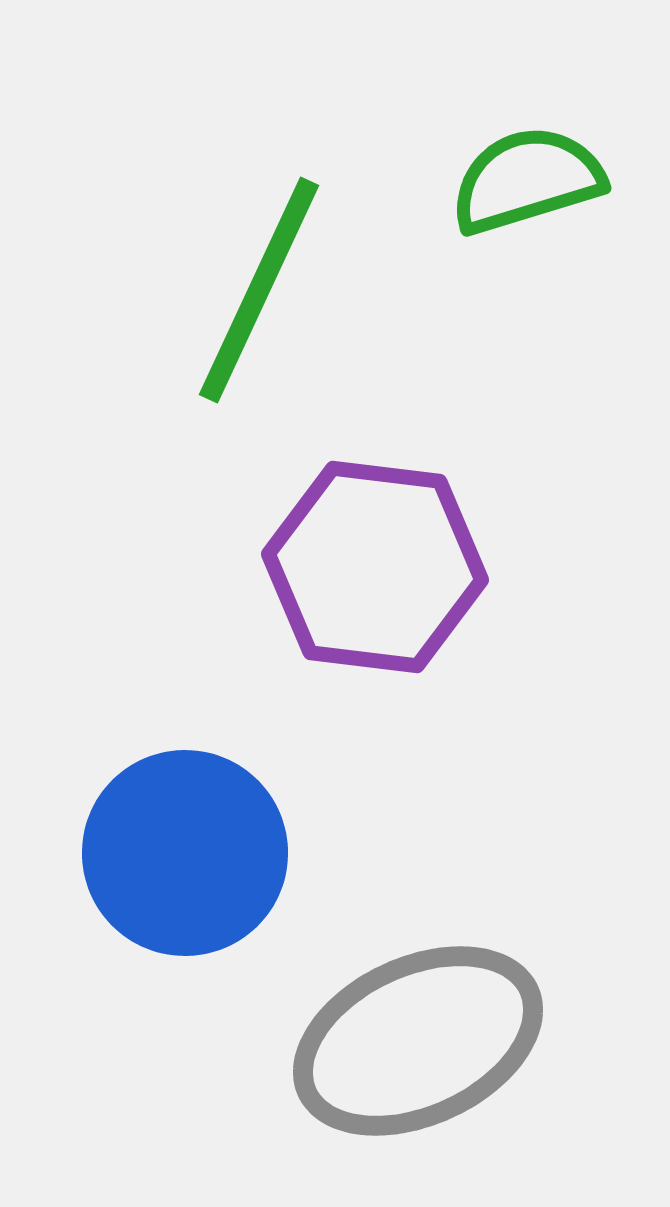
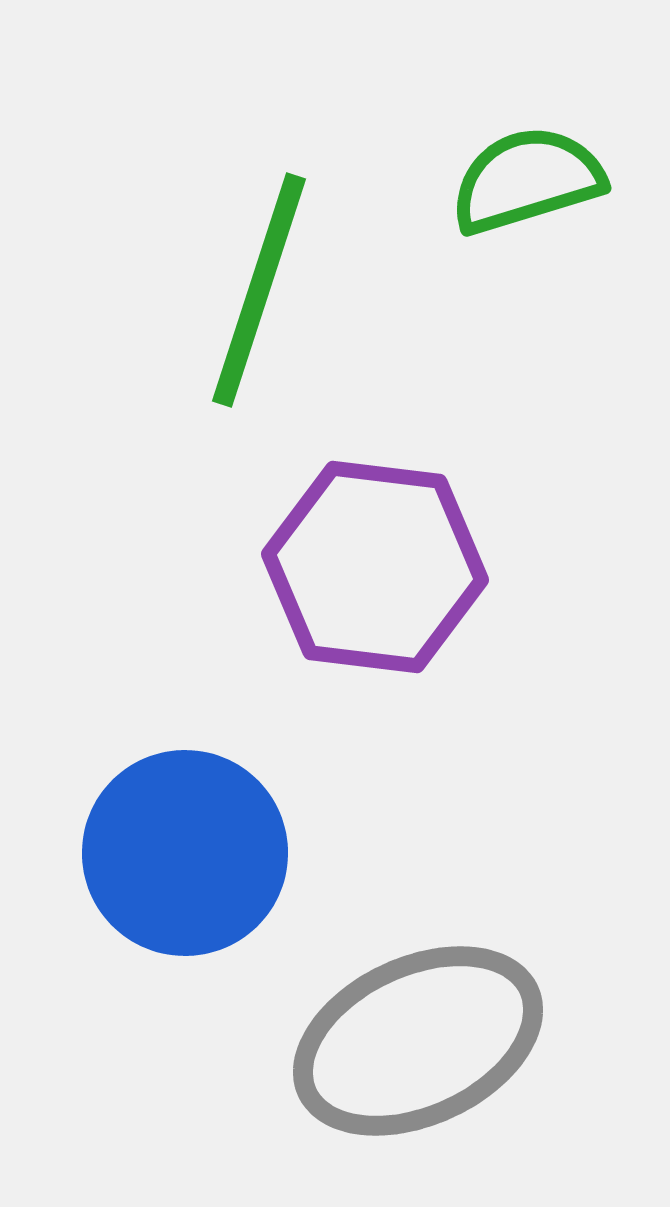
green line: rotated 7 degrees counterclockwise
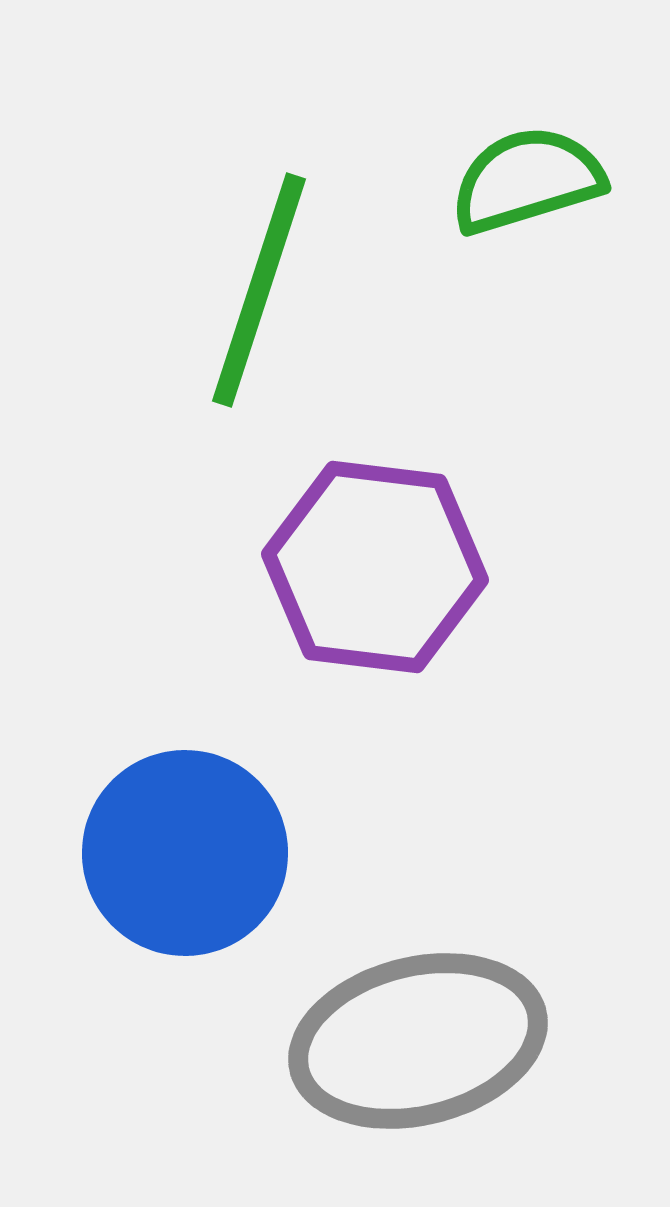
gray ellipse: rotated 11 degrees clockwise
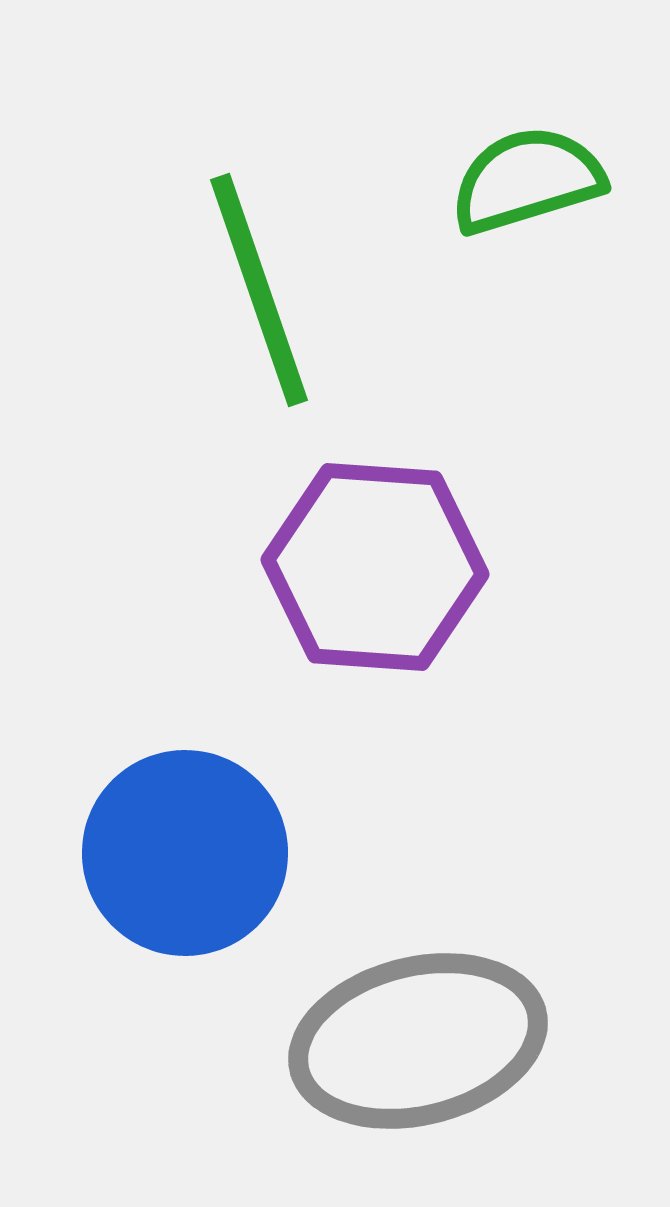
green line: rotated 37 degrees counterclockwise
purple hexagon: rotated 3 degrees counterclockwise
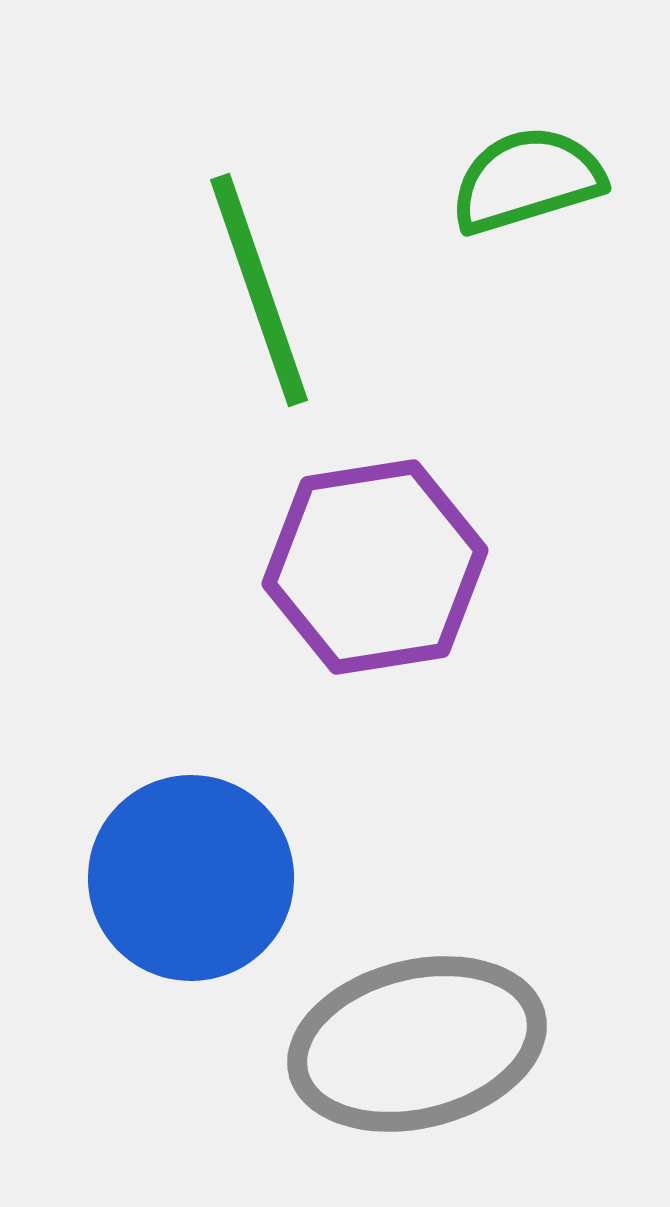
purple hexagon: rotated 13 degrees counterclockwise
blue circle: moved 6 px right, 25 px down
gray ellipse: moved 1 px left, 3 px down
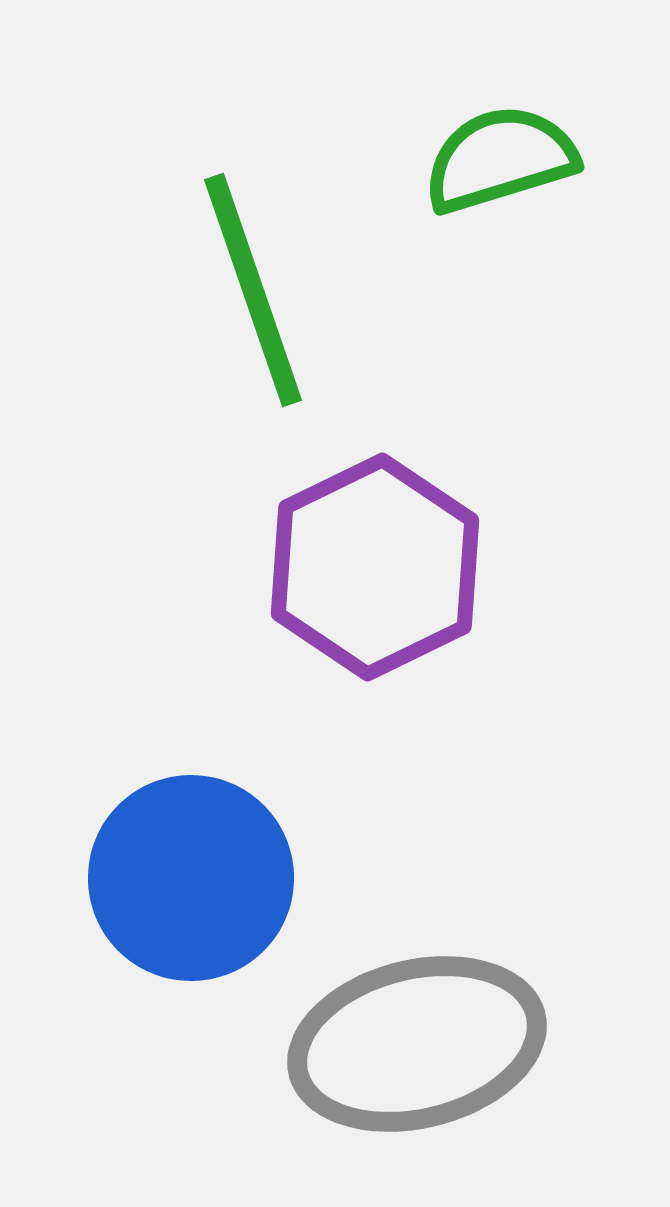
green semicircle: moved 27 px left, 21 px up
green line: moved 6 px left
purple hexagon: rotated 17 degrees counterclockwise
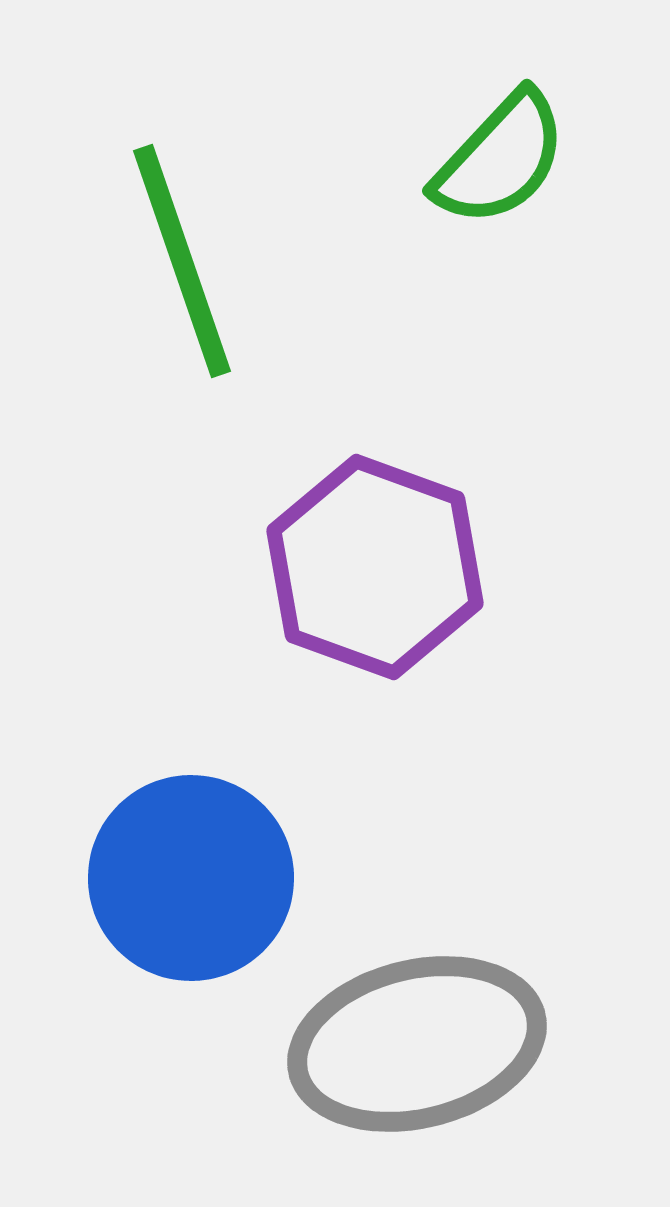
green semicircle: rotated 150 degrees clockwise
green line: moved 71 px left, 29 px up
purple hexagon: rotated 14 degrees counterclockwise
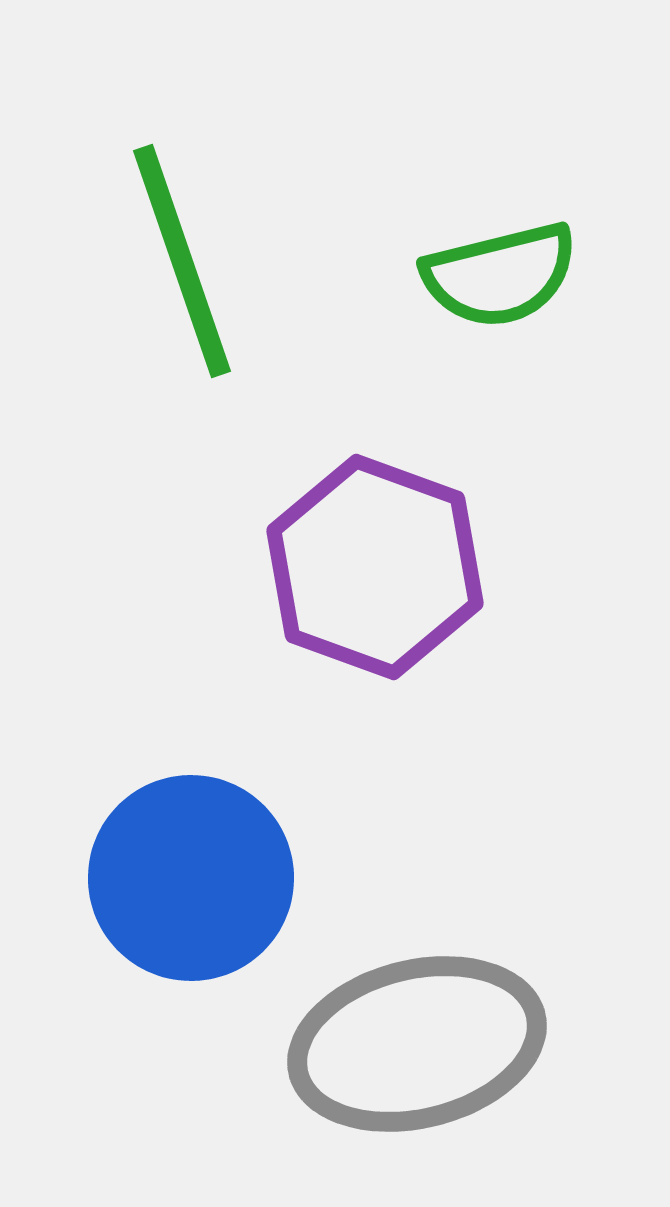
green semicircle: moved 116 px down; rotated 33 degrees clockwise
